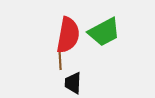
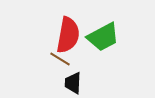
green trapezoid: moved 1 px left, 5 px down
brown line: rotated 55 degrees counterclockwise
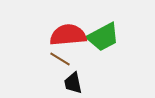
red semicircle: rotated 105 degrees counterclockwise
black trapezoid: rotated 15 degrees counterclockwise
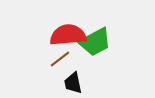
green trapezoid: moved 8 px left, 5 px down
brown line: rotated 70 degrees counterclockwise
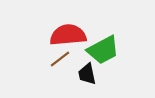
green trapezoid: moved 8 px right, 8 px down
black trapezoid: moved 14 px right, 9 px up
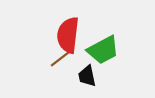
red semicircle: rotated 78 degrees counterclockwise
black trapezoid: moved 2 px down
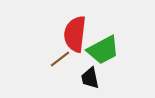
red semicircle: moved 7 px right, 1 px up
black trapezoid: moved 3 px right, 2 px down
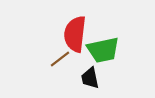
green trapezoid: rotated 16 degrees clockwise
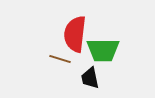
green trapezoid: rotated 12 degrees clockwise
brown line: rotated 55 degrees clockwise
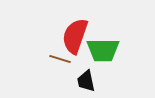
red semicircle: moved 2 px down; rotated 12 degrees clockwise
black trapezoid: moved 4 px left, 3 px down
